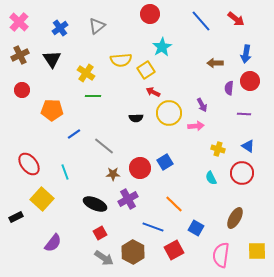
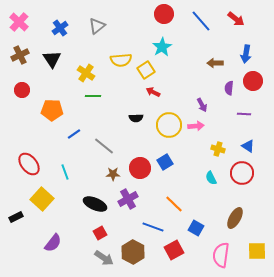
red circle at (150, 14): moved 14 px right
red circle at (250, 81): moved 3 px right
yellow circle at (169, 113): moved 12 px down
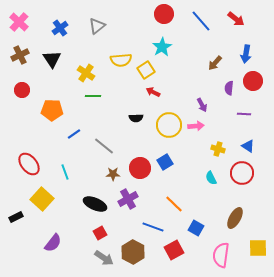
brown arrow at (215, 63): rotated 49 degrees counterclockwise
yellow square at (257, 251): moved 1 px right, 3 px up
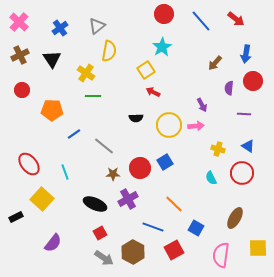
yellow semicircle at (121, 60): moved 12 px left, 9 px up; rotated 75 degrees counterclockwise
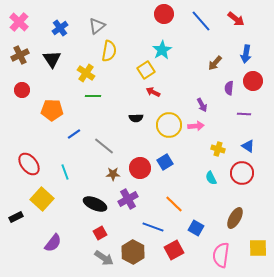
cyan star at (162, 47): moved 3 px down
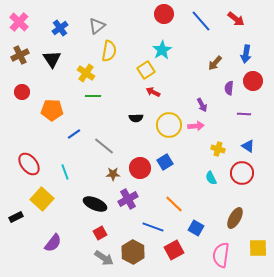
red circle at (22, 90): moved 2 px down
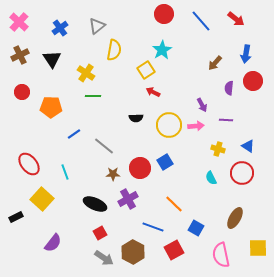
yellow semicircle at (109, 51): moved 5 px right, 1 px up
orange pentagon at (52, 110): moved 1 px left, 3 px up
purple line at (244, 114): moved 18 px left, 6 px down
pink semicircle at (221, 255): rotated 20 degrees counterclockwise
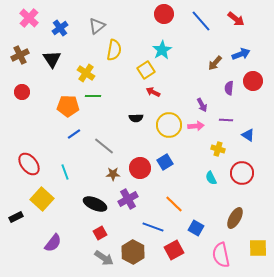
pink cross at (19, 22): moved 10 px right, 4 px up
blue arrow at (246, 54): moved 5 px left; rotated 120 degrees counterclockwise
orange pentagon at (51, 107): moved 17 px right, 1 px up
blue triangle at (248, 146): moved 11 px up
